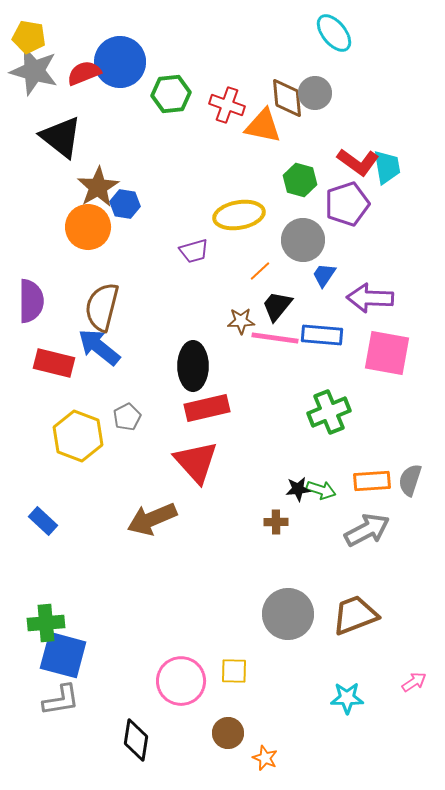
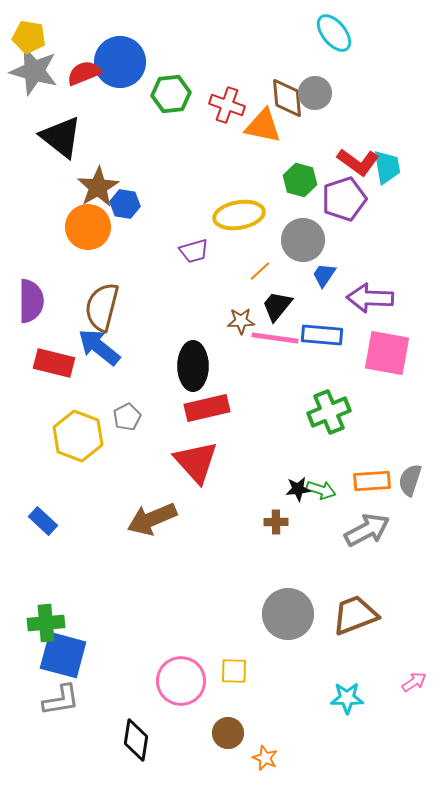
purple pentagon at (347, 204): moved 3 px left, 5 px up
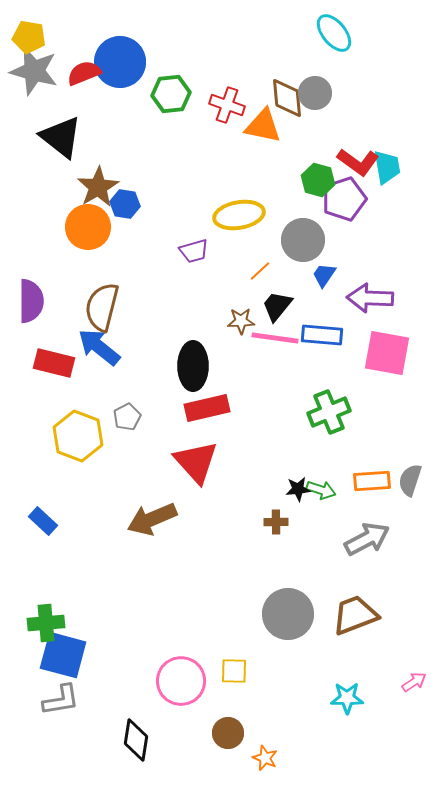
green hexagon at (300, 180): moved 18 px right
gray arrow at (367, 530): moved 9 px down
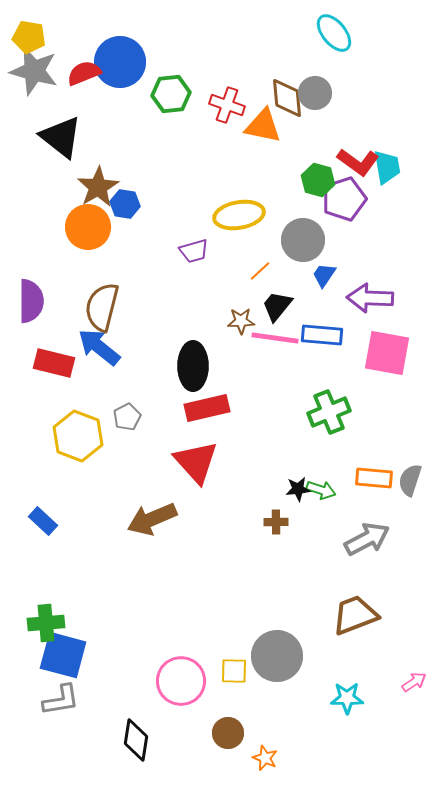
orange rectangle at (372, 481): moved 2 px right, 3 px up; rotated 9 degrees clockwise
gray circle at (288, 614): moved 11 px left, 42 px down
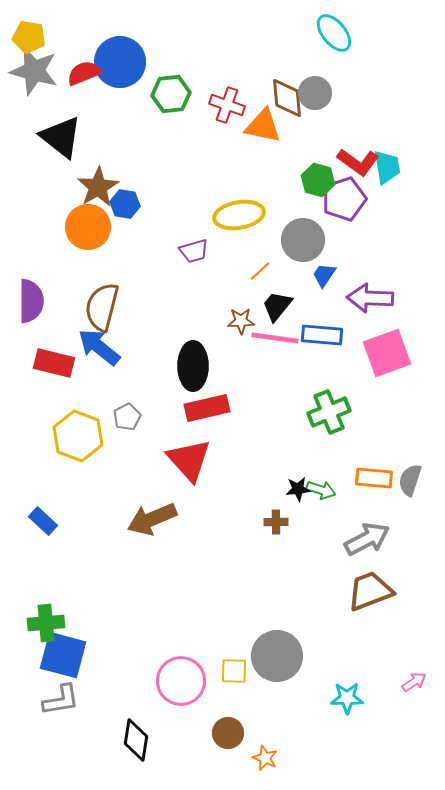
pink square at (387, 353): rotated 30 degrees counterclockwise
red triangle at (196, 462): moved 7 px left, 2 px up
brown trapezoid at (355, 615): moved 15 px right, 24 px up
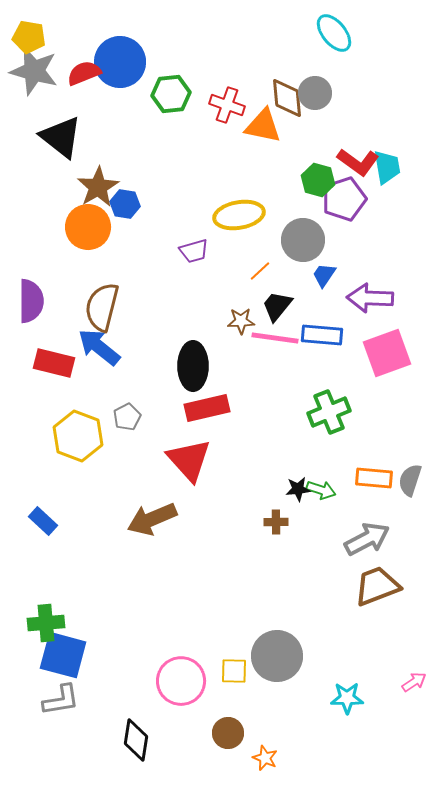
brown trapezoid at (370, 591): moved 7 px right, 5 px up
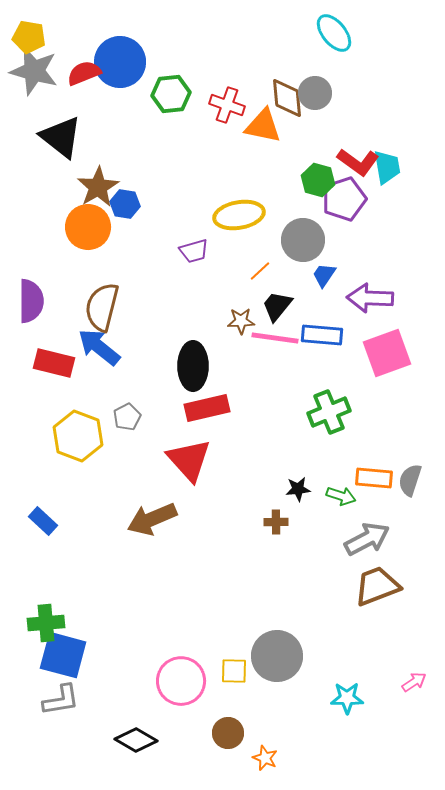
green arrow at (321, 490): moved 20 px right, 6 px down
black diamond at (136, 740): rotated 69 degrees counterclockwise
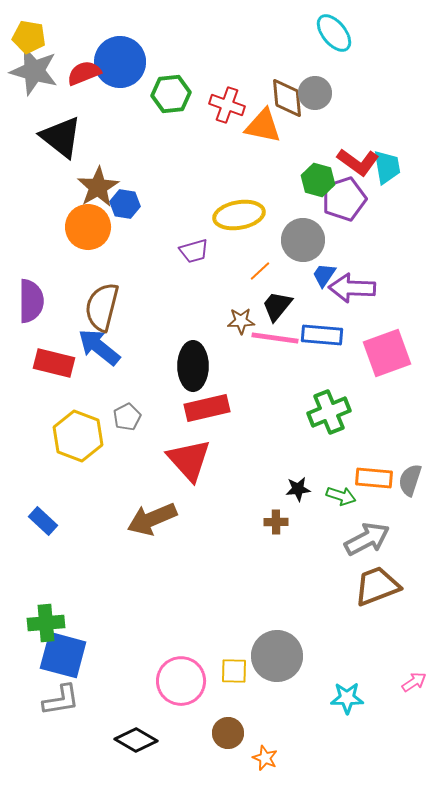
purple arrow at (370, 298): moved 18 px left, 10 px up
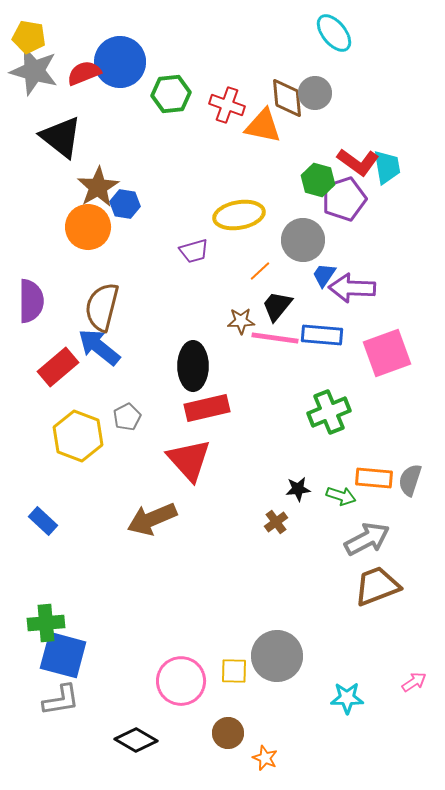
red rectangle at (54, 363): moved 4 px right, 4 px down; rotated 54 degrees counterclockwise
brown cross at (276, 522): rotated 35 degrees counterclockwise
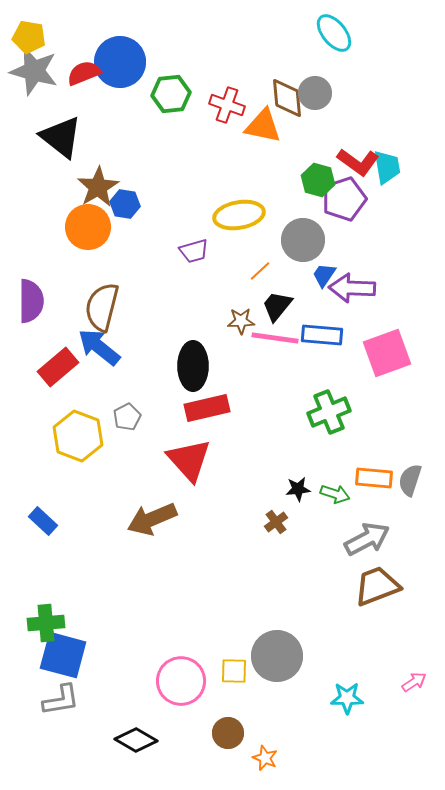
green arrow at (341, 496): moved 6 px left, 2 px up
